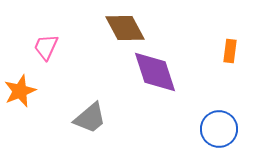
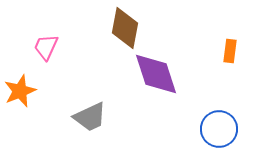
brown diamond: rotated 39 degrees clockwise
purple diamond: moved 1 px right, 2 px down
gray trapezoid: moved 1 px up; rotated 15 degrees clockwise
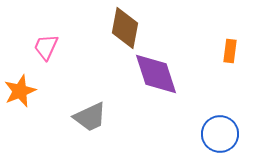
blue circle: moved 1 px right, 5 px down
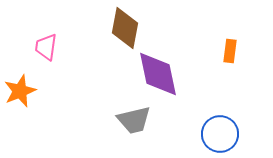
pink trapezoid: rotated 16 degrees counterclockwise
purple diamond: moved 2 px right; rotated 6 degrees clockwise
gray trapezoid: moved 44 px right, 3 px down; rotated 12 degrees clockwise
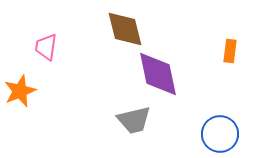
brown diamond: moved 1 px down; rotated 24 degrees counterclockwise
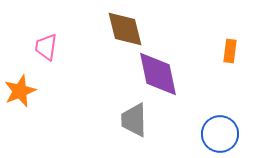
gray trapezoid: rotated 102 degrees clockwise
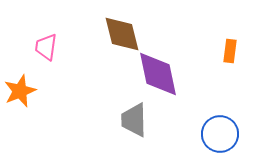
brown diamond: moved 3 px left, 5 px down
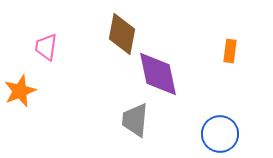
brown diamond: rotated 24 degrees clockwise
gray trapezoid: moved 1 px right; rotated 6 degrees clockwise
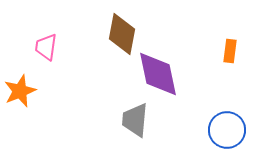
blue circle: moved 7 px right, 4 px up
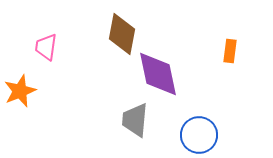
blue circle: moved 28 px left, 5 px down
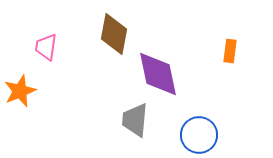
brown diamond: moved 8 px left
